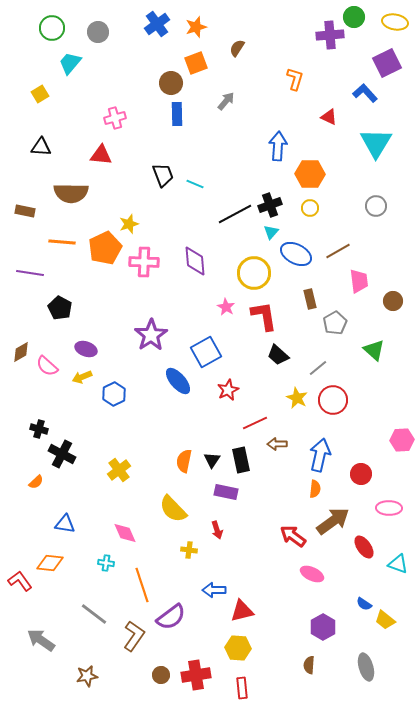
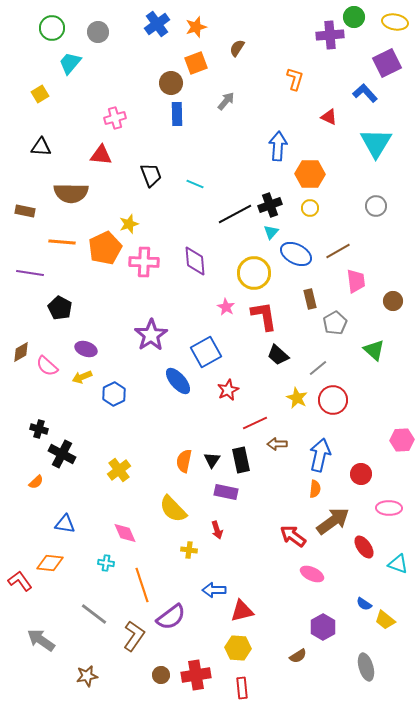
black trapezoid at (163, 175): moved 12 px left
pink trapezoid at (359, 281): moved 3 px left
brown semicircle at (309, 665): moved 11 px left, 9 px up; rotated 126 degrees counterclockwise
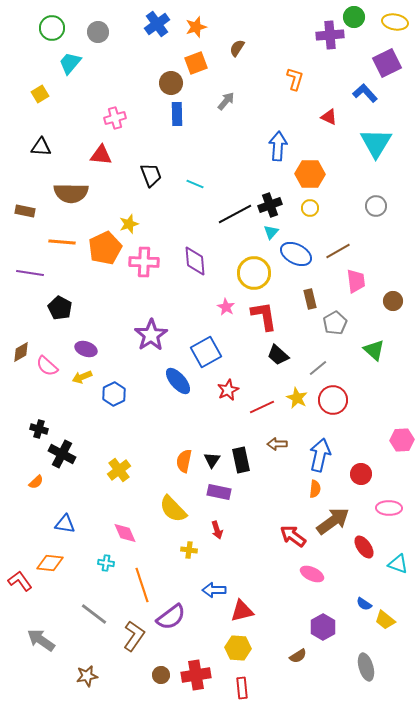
red line at (255, 423): moved 7 px right, 16 px up
purple rectangle at (226, 492): moved 7 px left
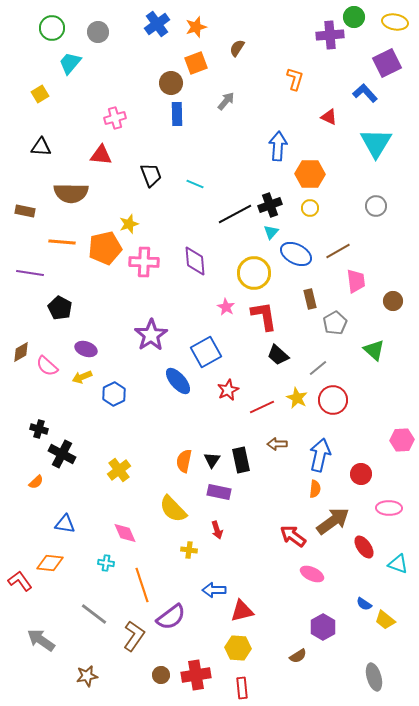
orange pentagon at (105, 248): rotated 12 degrees clockwise
gray ellipse at (366, 667): moved 8 px right, 10 px down
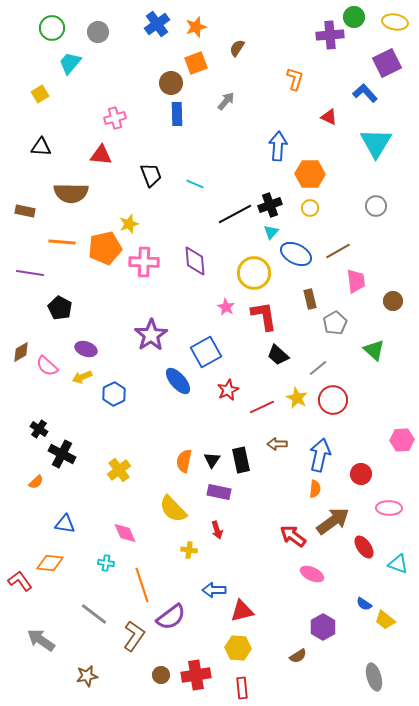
black cross at (39, 429): rotated 18 degrees clockwise
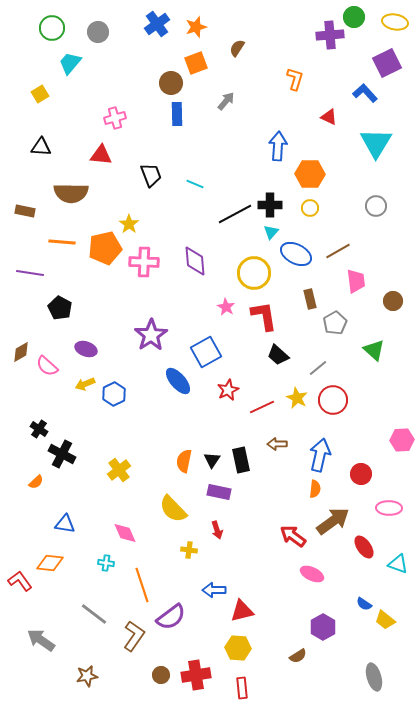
black cross at (270, 205): rotated 20 degrees clockwise
yellow star at (129, 224): rotated 18 degrees counterclockwise
yellow arrow at (82, 377): moved 3 px right, 7 px down
